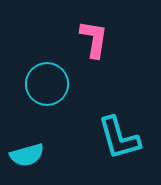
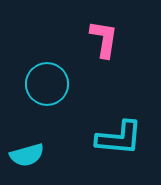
pink L-shape: moved 10 px right
cyan L-shape: rotated 69 degrees counterclockwise
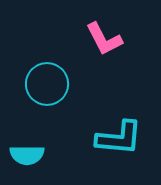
pink L-shape: rotated 144 degrees clockwise
cyan semicircle: rotated 16 degrees clockwise
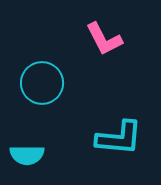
cyan circle: moved 5 px left, 1 px up
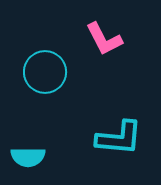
cyan circle: moved 3 px right, 11 px up
cyan semicircle: moved 1 px right, 2 px down
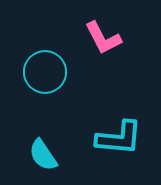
pink L-shape: moved 1 px left, 1 px up
cyan semicircle: moved 15 px right, 2 px up; rotated 56 degrees clockwise
